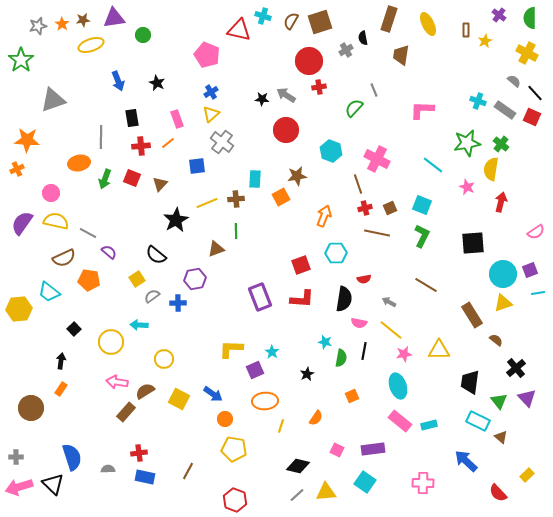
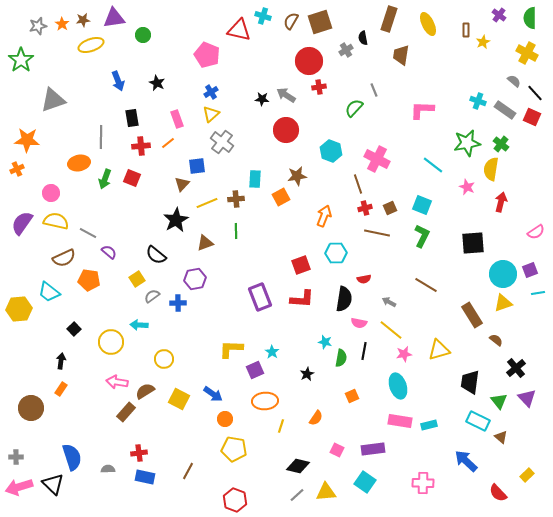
yellow star at (485, 41): moved 2 px left, 1 px down
brown triangle at (160, 184): moved 22 px right
brown triangle at (216, 249): moved 11 px left, 6 px up
yellow triangle at (439, 350): rotated 15 degrees counterclockwise
pink rectangle at (400, 421): rotated 30 degrees counterclockwise
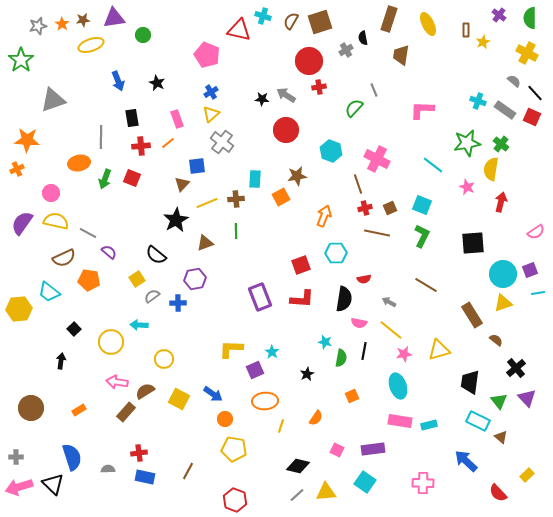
orange rectangle at (61, 389): moved 18 px right, 21 px down; rotated 24 degrees clockwise
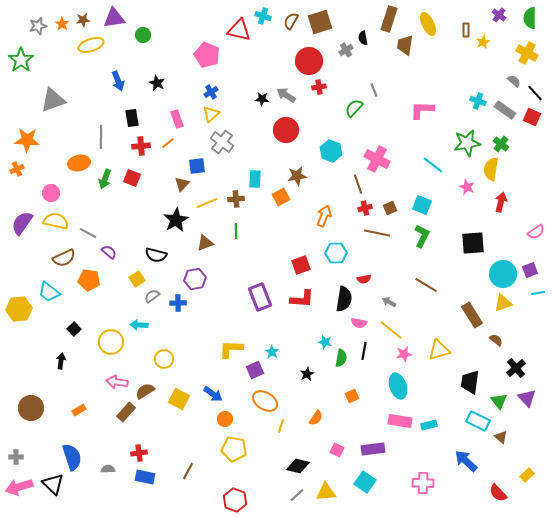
brown trapezoid at (401, 55): moved 4 px right, 10 px up
black semicircle at (156, 255): rotated 25 degrees counterclockwise
orange ellipse at (265, 401): rotated 35 degrees clockwise
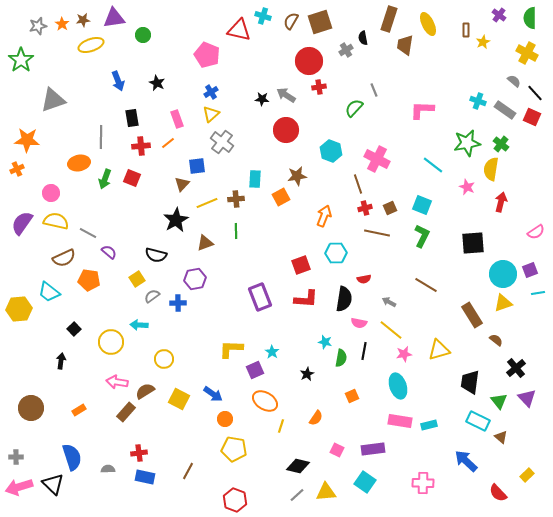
red L-shape at (302, 299): moved 4 px right
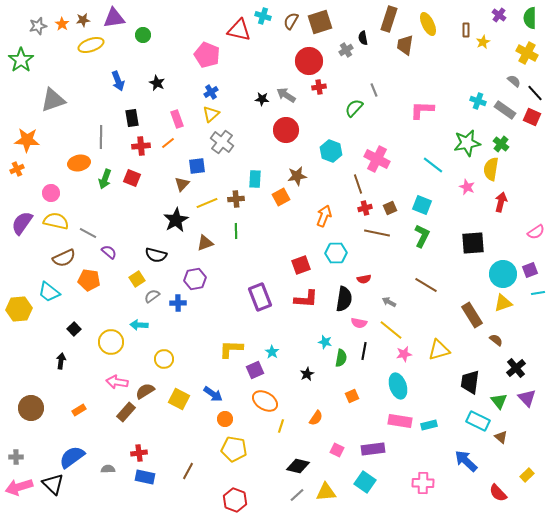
blue semicircle at (72, 457): rotated 108 degrees counterclockwise
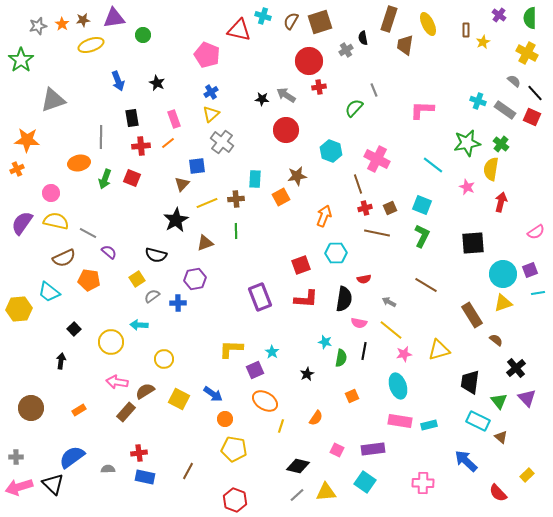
pink rectangle at (177, 119): moved 3 px left
